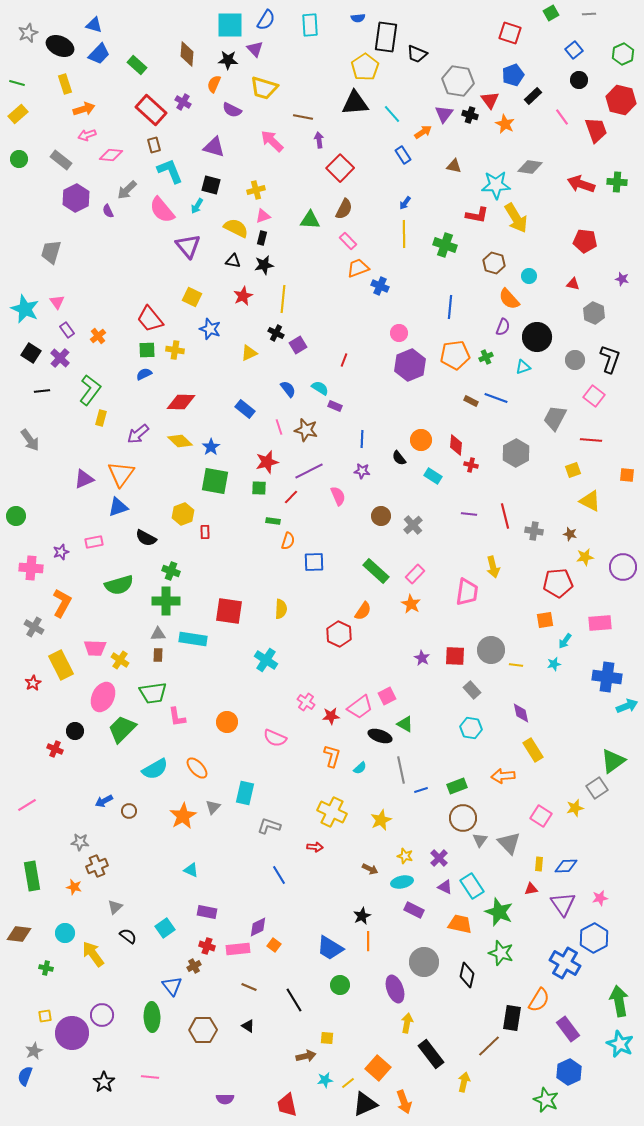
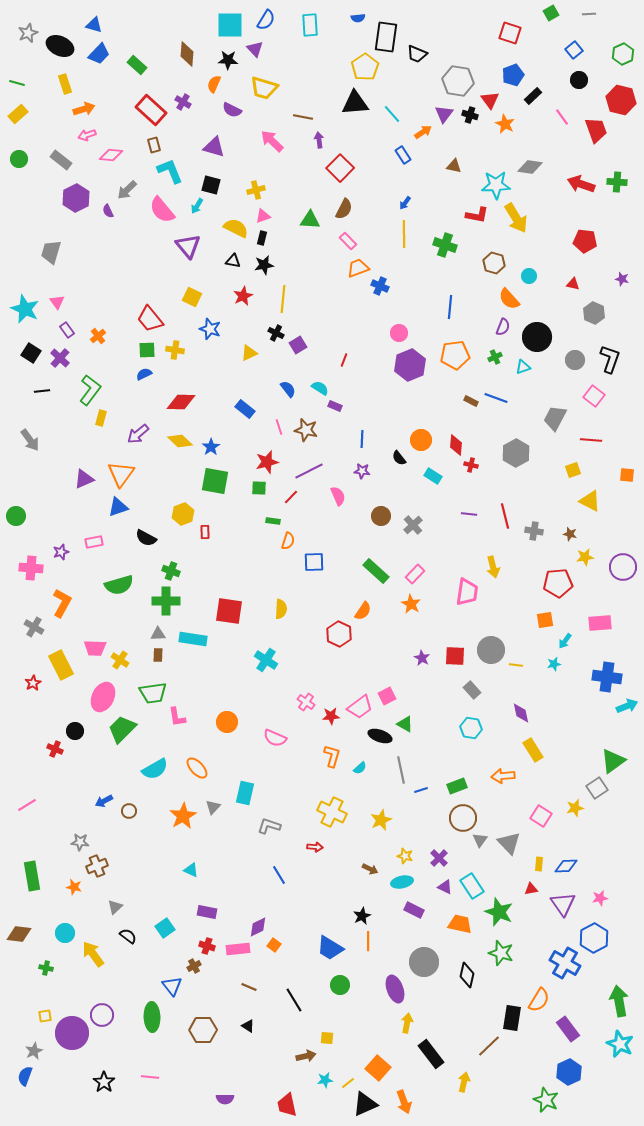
green cross at (486, 357): moved 9 px right
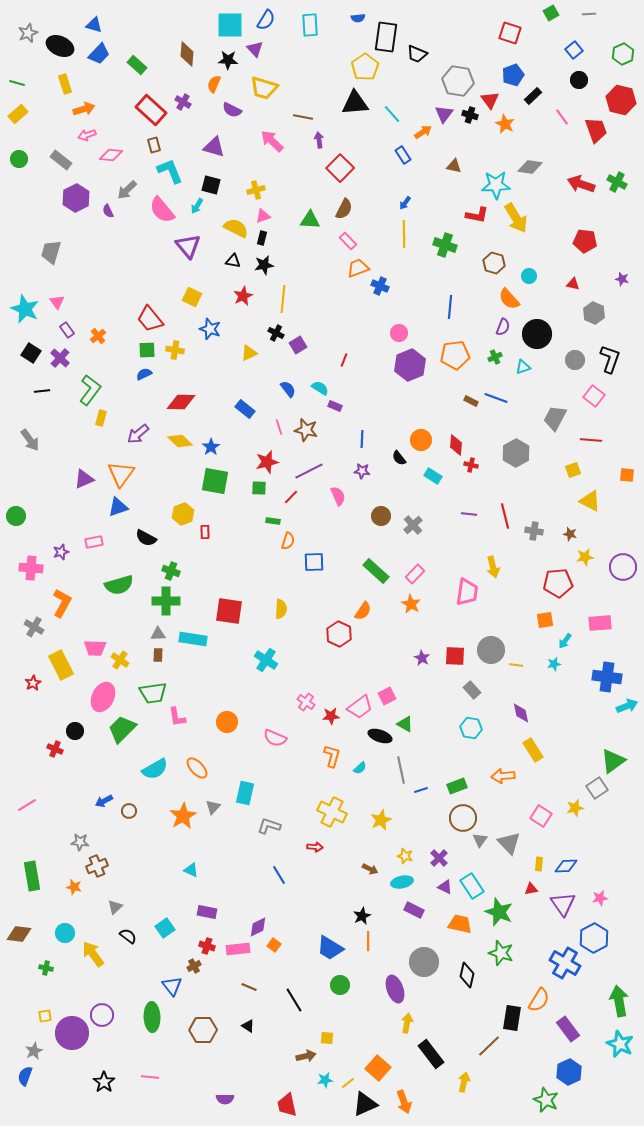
green cross at (617, 182): rotated 24 degrees clockwise
black circle at (537, 337): moved 3 px up
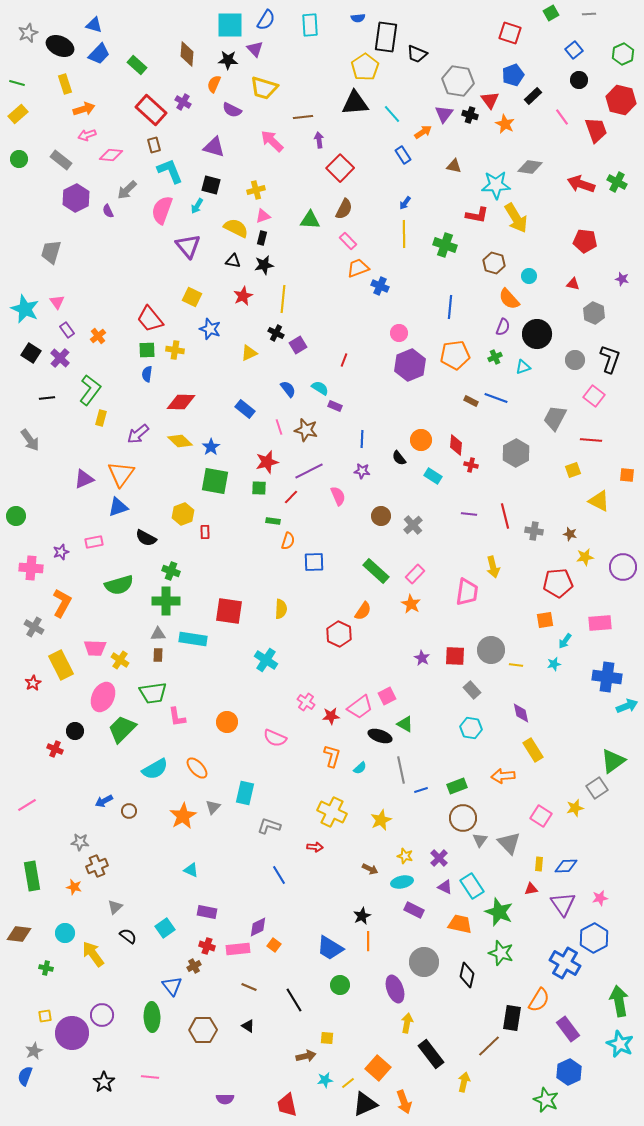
brown line at (303, 117): rotated 18 degrees counterclockwise
pink semicircle at (162, 210): rotated 60 degrees clockwise
blue semicircle at (144, 374): moved 3 px right; rotated 56 degrees counterclockwise
black line at (42, 391): moved 5 px right, 7 px down
yellow triangle at (590, 501): moved 9 px right
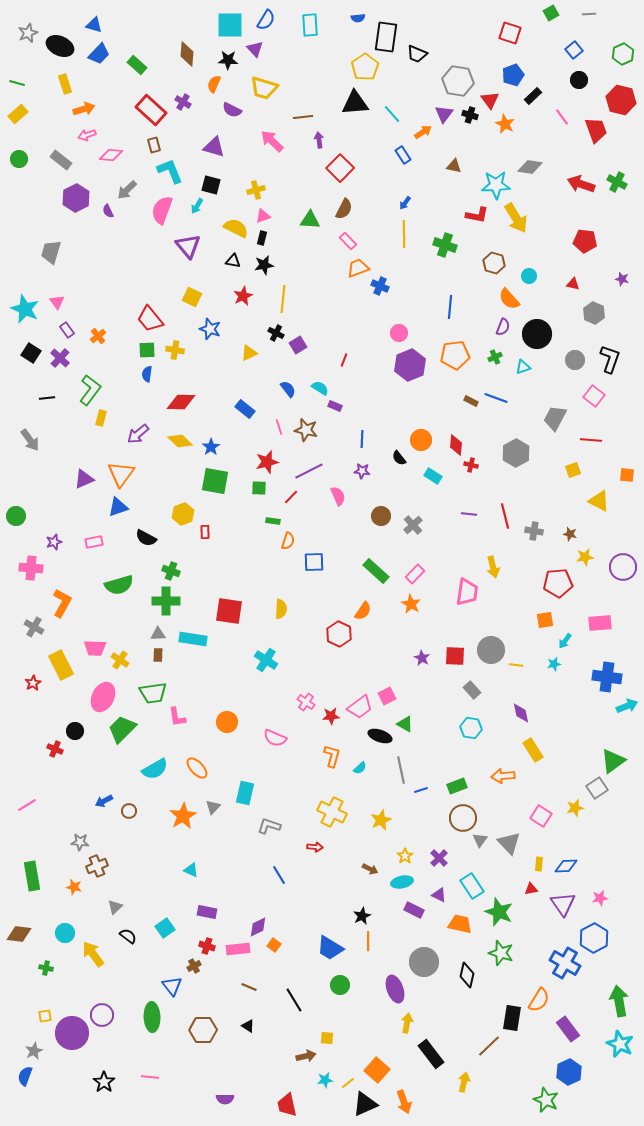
purple star at (61, 552): moved 7 px left, 10 px up
yellow star at (405, 856): rotated 21 degrees clockwise
purple triangle at (445, 887): moved 6 px left, 8 px down
orange square at (378, 1068): moved 1 px left, 2 px down
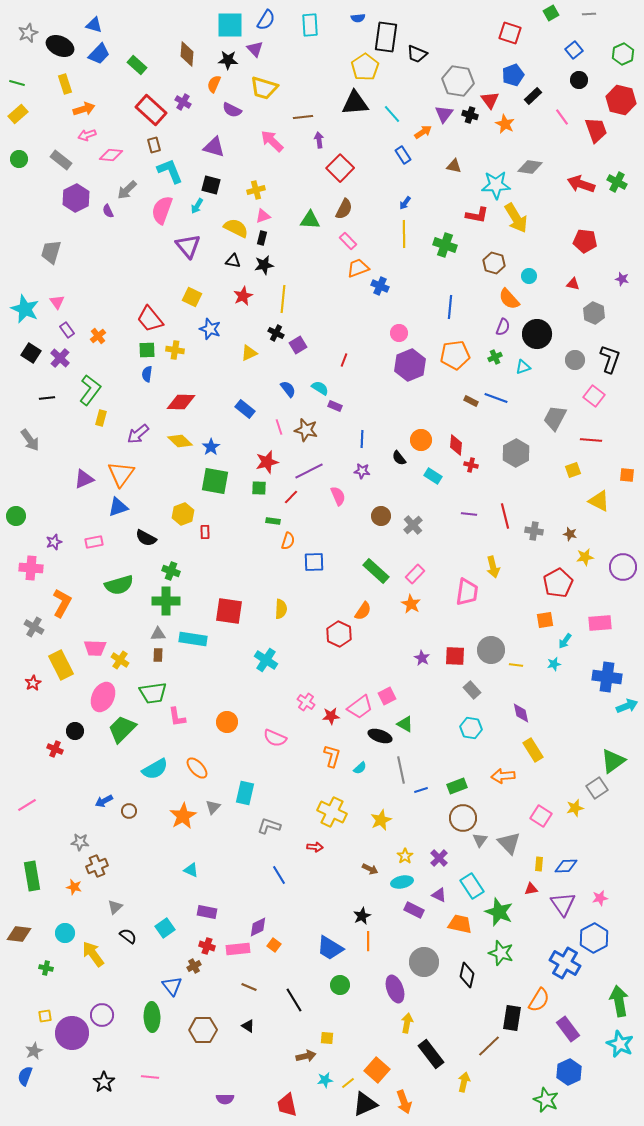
red pentagon at (558, 583): rotated 24 degrees counterclockwise
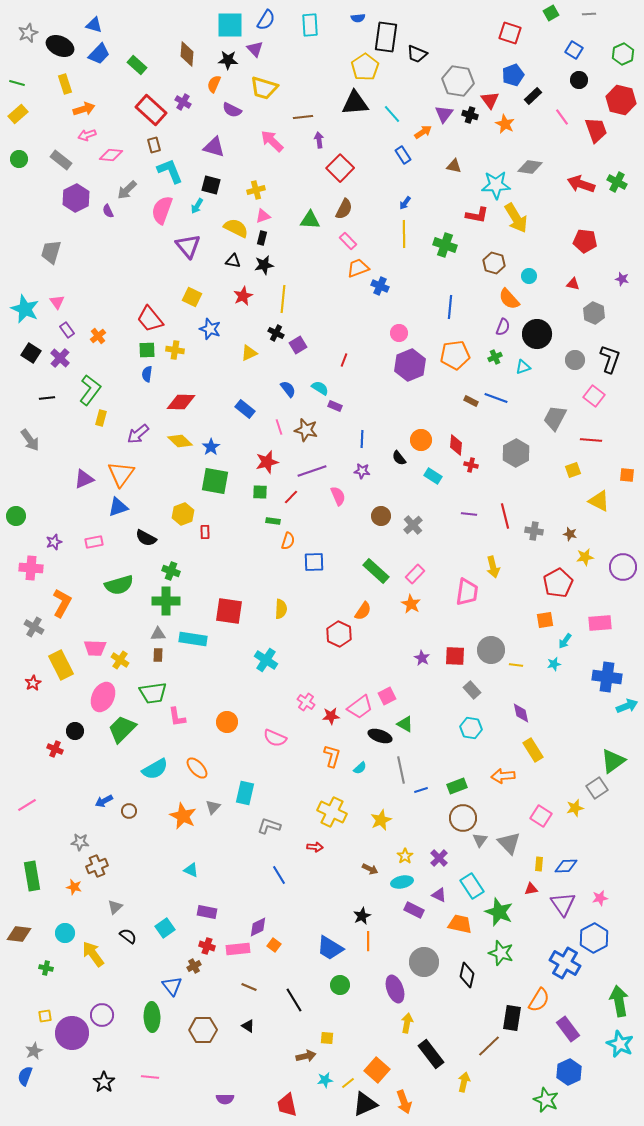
blue square at (574, 50): rotated 18 degrees counterclockwise
purple line at (309, 471): moved 3 px right; rotated 8 degrees clockwise
green square at (259, 488): moved 1 px right, 4 px down
orange star at (183, 816): rotated 16 degrees counterclockwise
